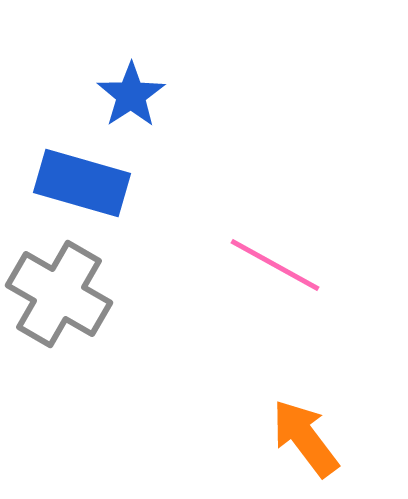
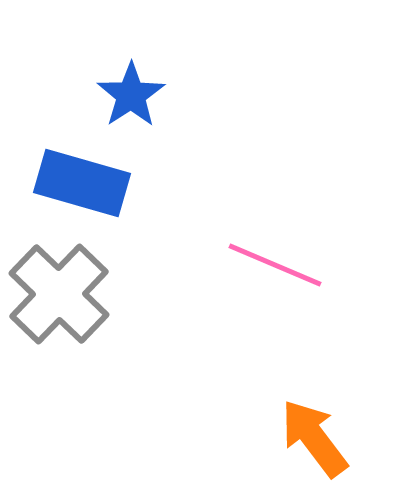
pink line: rotated 6 degrees counterclockwise
gray cross: rotated 14 degrees clockwise
orange arrow: moved 9 px right
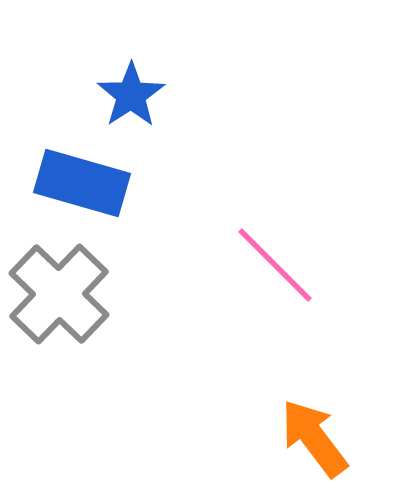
pink line: rotated 22 degrees clockwise
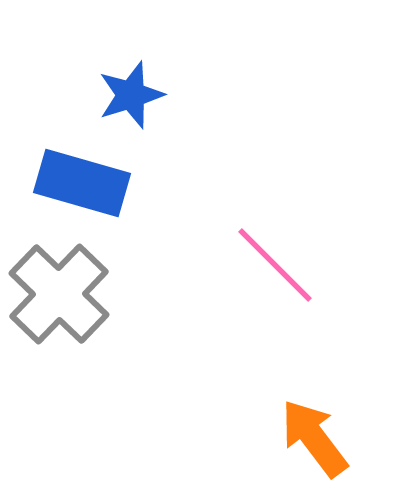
blue star: rotated 16 degrees clockwise
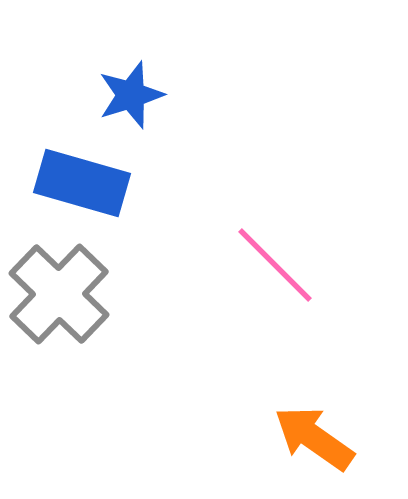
orange arrow: rotated 18 degrees counterclockwise
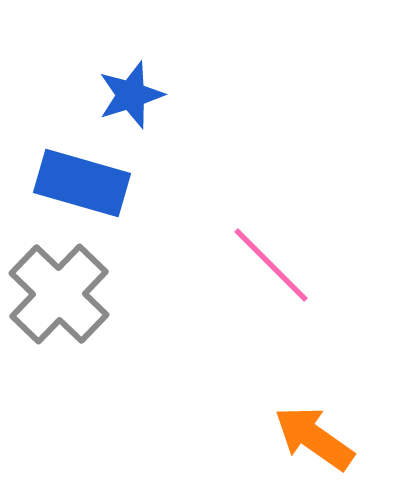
pink line: moved 4 px left
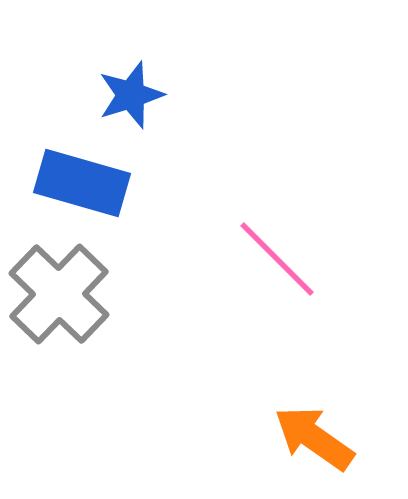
pink line: moved 6 px right, 6 px up
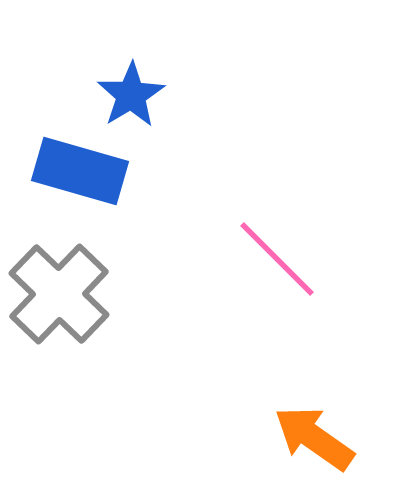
blue star: rotated 14 degrees counterclockwise
blue rectangle: moved 2 px left, 12 px up
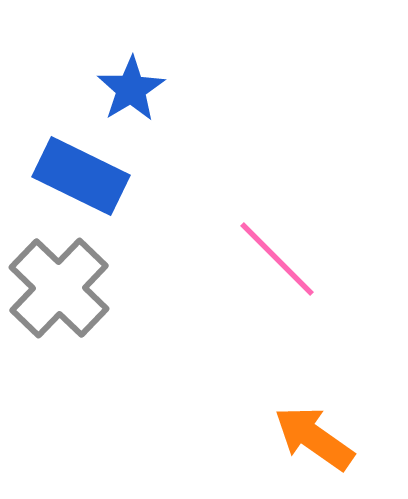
blue star: moved 6 px up
blue rectangle: moved 1 px right, 5 px down; rotated 10 degrees clockwise
gray cross: moved 6 px up
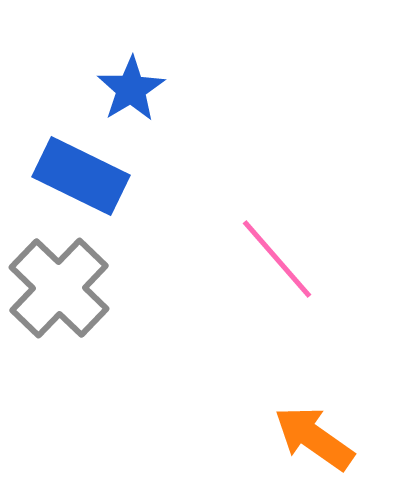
pink line: rotated 4 degrees clockwise
